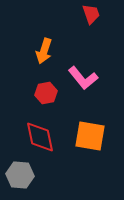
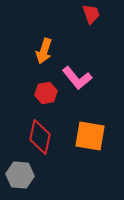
pink L-shape: moved 6 px left
red diamond: rotated 24 degrees clockwise
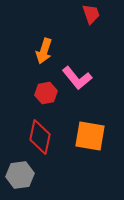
gray hexagon: rotated 12 degrees counterclockwise
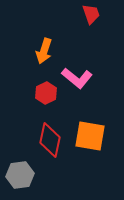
pink L-shape: rotated 12 degrees counterclockwise
red hexagon: rotated 15 degrees counterclockwise
red diamond: moved 10 px right, 3 px down
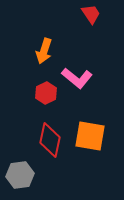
red trapezoid: rotated 15 degrees counterclockwise
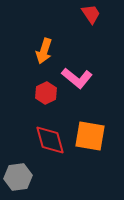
red diamond: rotated 28 degrees counterclockwise
gray hexagon: moved 2 px left, 2 px down
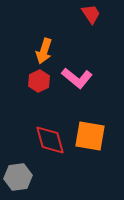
red hexagon: moved 7 px left, 12 px up
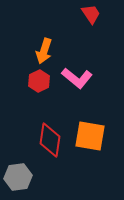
red diamond: rotated 24 degrees clockwise
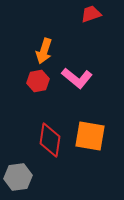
red trapezoid: rotated 75 degrees counterclockwise
red hexagon: moved 1 px left; rotated 15 degrees clockwise
